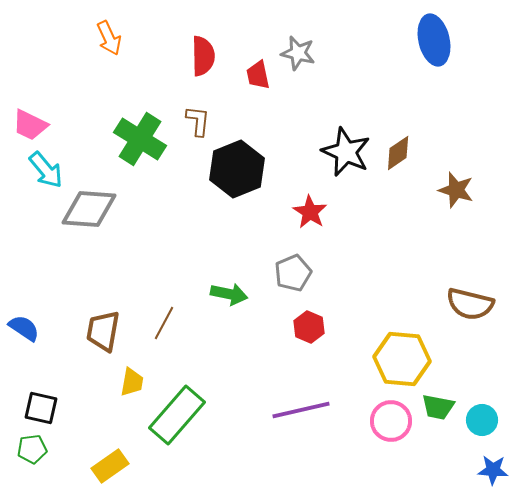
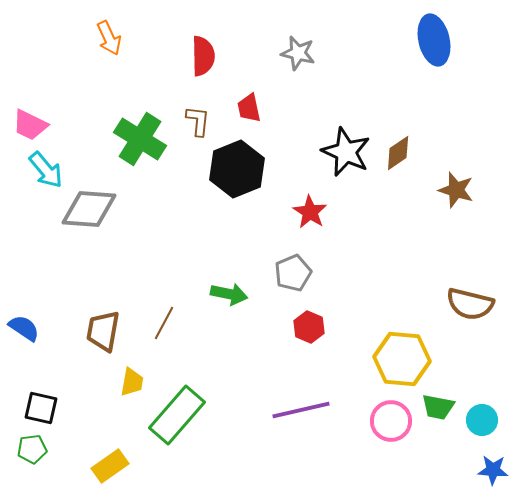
red trapezoid: moved 9 px left, 33 px down
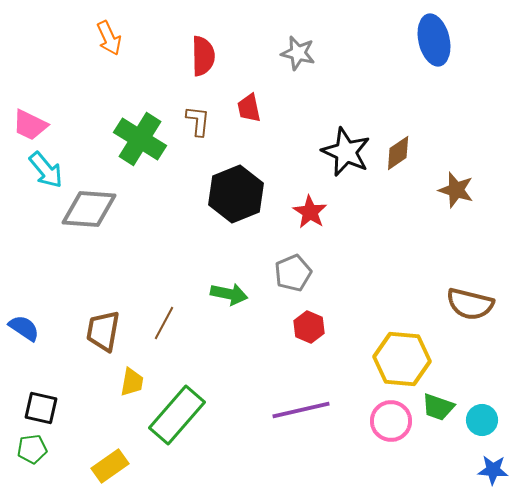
black hexagon: moved 1 px left, 25 px down
green trapezoid: rotated 8 degrees clockwise
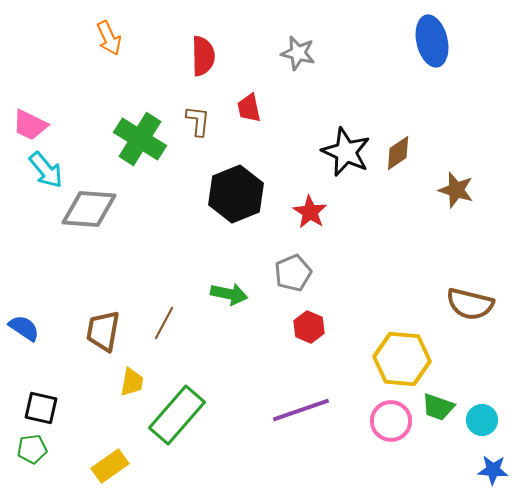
blue ellipse: moved 2 px left, 1 px down
purple line: rotated 6 degrees counterclockwise
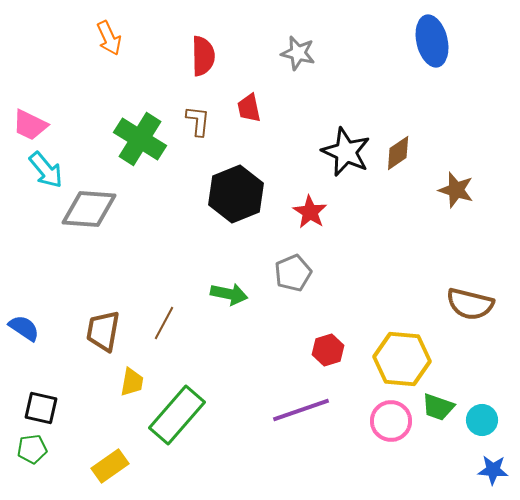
red hexagon: moved 19 px right, 23 px down; rotated 20 degrees clockwise
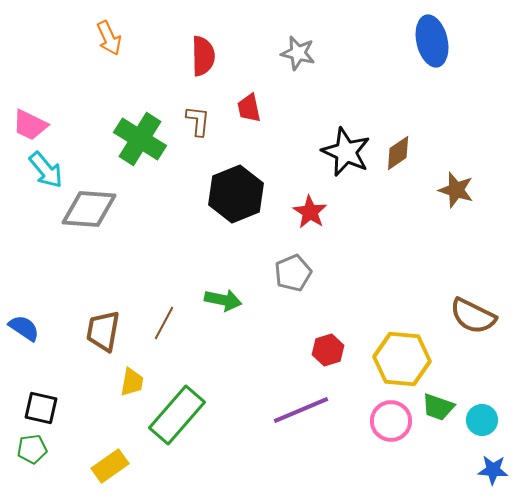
green arrow: moved 6 px left, 6 px down
brown semicircle: moved 3 px right, 12 px down; rotated 12 degrees clockwise
purple line: rotated 4 degrees counterclockwise
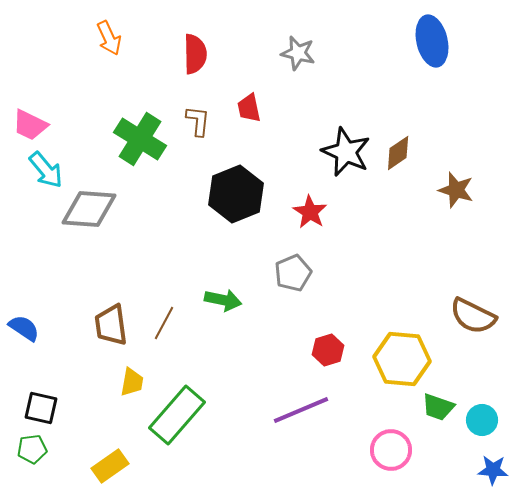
red semicircle: moved 8 px left, 2 px up
brown trapezoid: moved 8 px right, 6 px up; rotated 18 degrees counterclockwise
pink circle: moved 29 px down
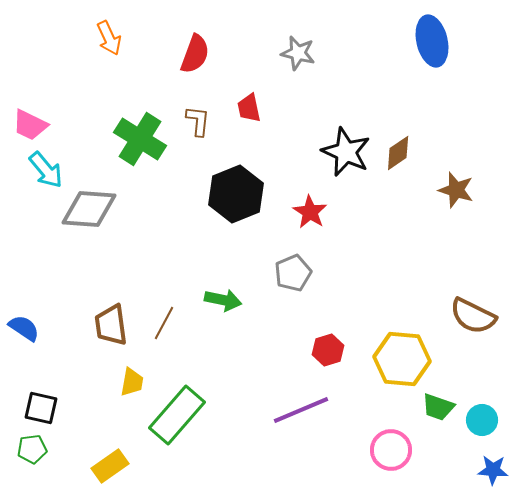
red semicircle: rotated 21 degrees clockwise
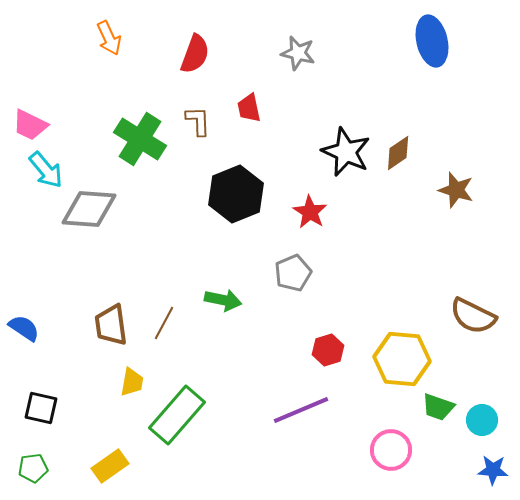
brown L-shape: rotated 8 degrees counterclockwise
green pentagon: moved 1 px right, 19 px down
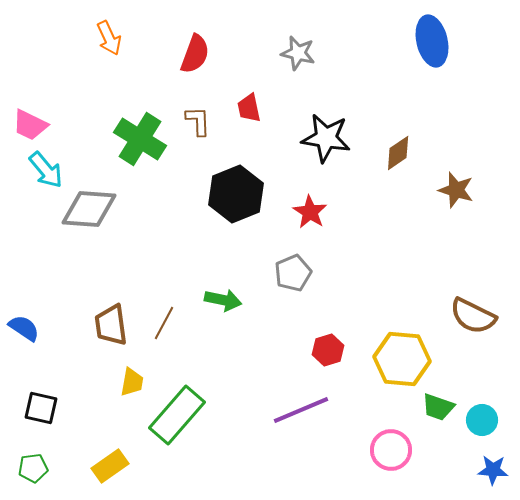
black star: moved 20 px left, 14 px up; rotated 15 degrees counterclockwise
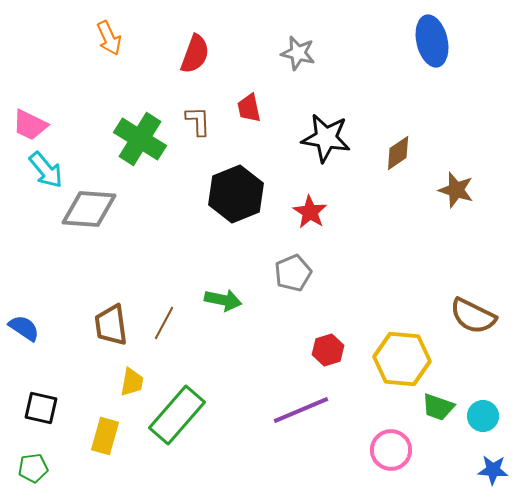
cyan circle: moved 1 px right, 4 px up
yellow rectangle: moved 5 px left, 30 px up; rotated 39 degrees counterclockwise
